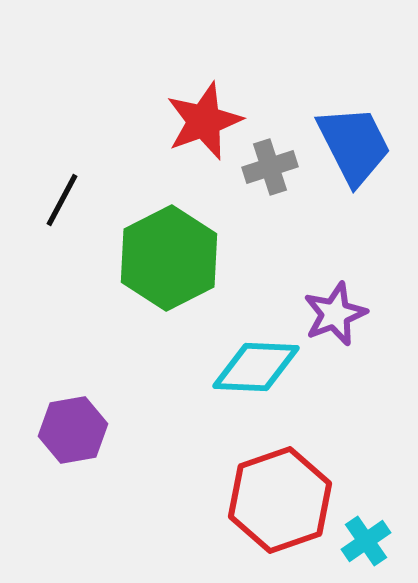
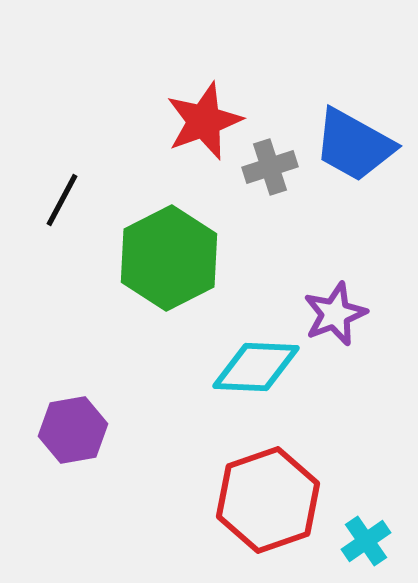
blue trapezoid: rotated 146 degrees clockwise
red hexagon: moved 12 px left
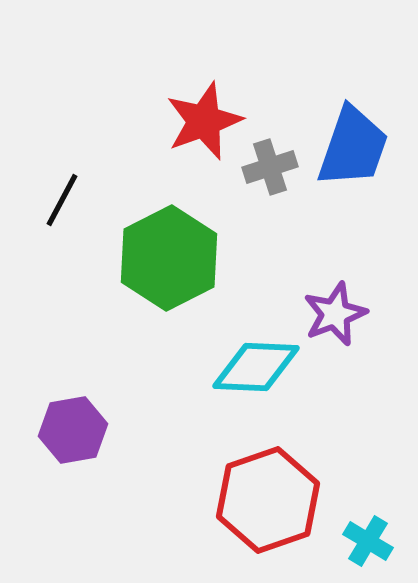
blue trapezoid: moved 1 px left, 2 px down; rotated 100 degrees counterclockwise
cyan cross: moved 2 px right; rotated 24 degrees counterclockwise
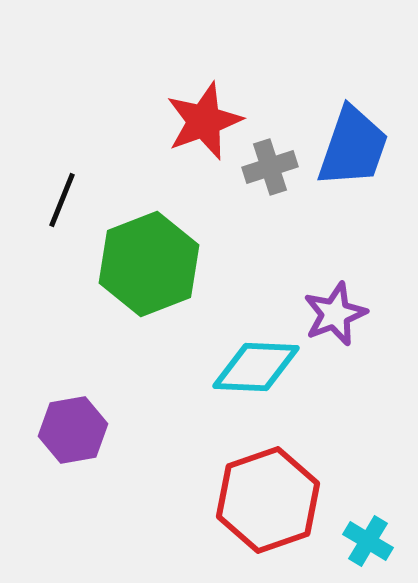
black line: rotated 6 degrees counterclockwise
green hexagon: moved 20 px left, 6 px down; rotated 6 degrees clockwise
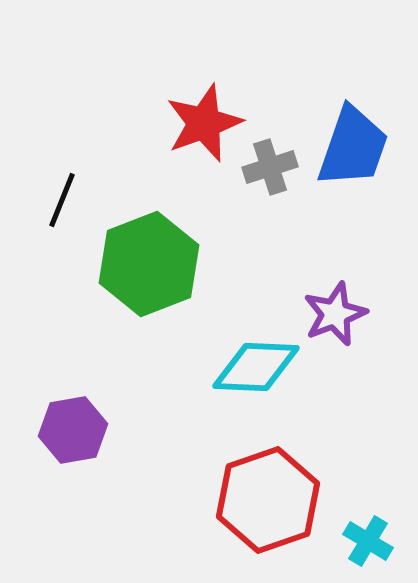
red star: moved 2 px down
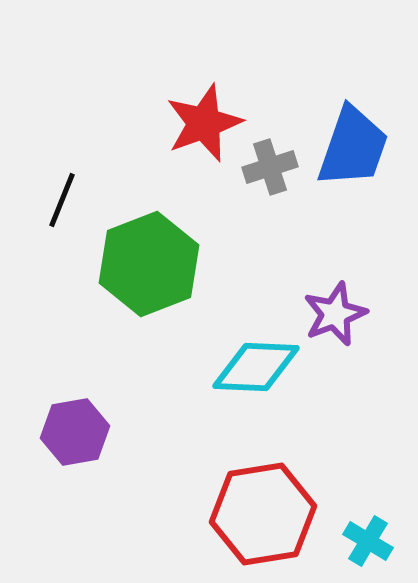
purple hexagon: moved 2 px right, 2 px down
red hexagon: moved 5 px left, 14 px down; rotated 10 degrees clockwise
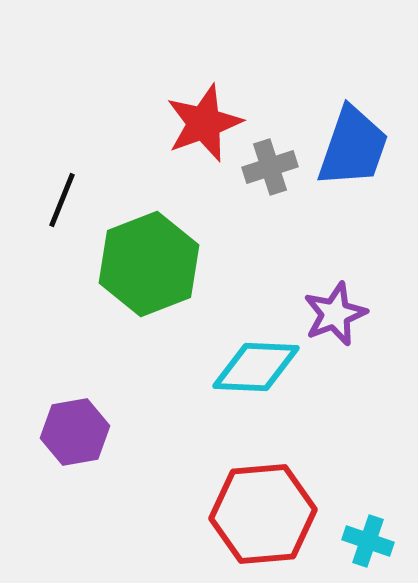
red hexagon: rotated 4 degrees clockwise
cyan cross: rotated 12 degrees counterclockwise
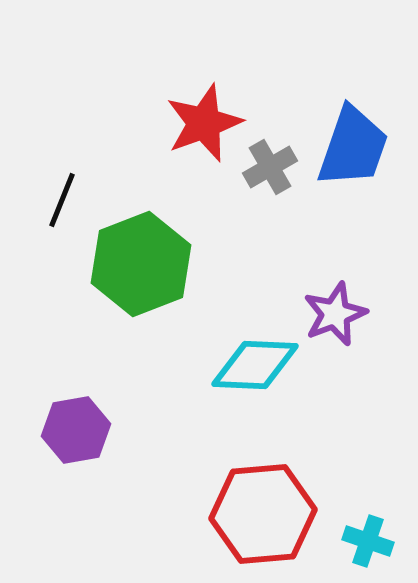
gray cross: rotated 12 degrees counterclockwise
green hexagon: moved 8 px left
cyan diamond: moved 1 px left, 2 px up
purple hexagon: moved 1 px right, 2 px up
